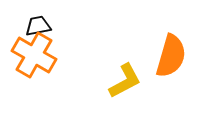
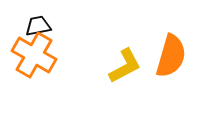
yellow L-shape: moved 15 px up
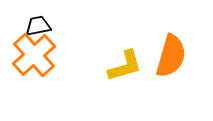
orange cross: rotated 18 degrees clockwise
yellow L-shape: rotated 12 degrees clockwise
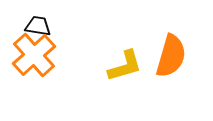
black trapezoid: rotated 20 degrees clockwise
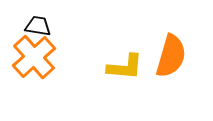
orange cross: moved 2 px down
yellow L-shape: moved 1 px down; rotated 21 degrees clockwise
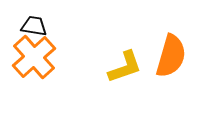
black trapezoid: moved 4 px left
yellow L-shape: rotated 24 degrees counterclockwise
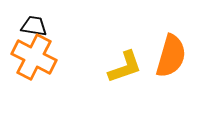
orange cross: rotated 21 degrees counterclockwise
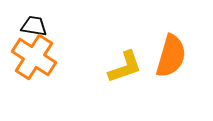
orange cross: rotated 6 degrees clockwise
